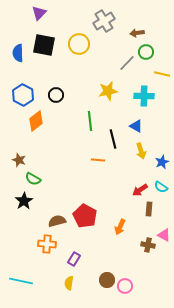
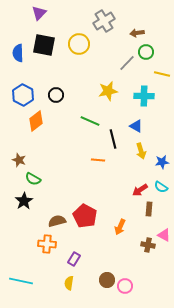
green line: rotated 60 degrees counterclockwise
blue star: rotated 16 degrees clockwise
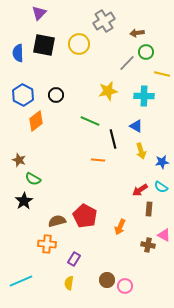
cyan line: rotated 35 degrees counterclockwise
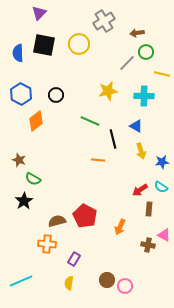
blue hexagon: moved 2 px left, 1 px up
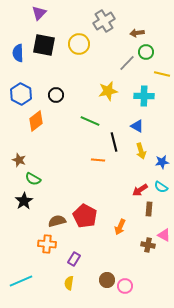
blue triangle: moved 1 px right
black line: moved 1 px right, 3 px down
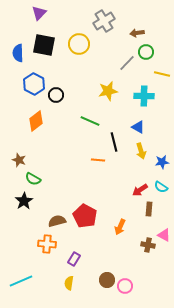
blue hexagon: moved 13 px right, 10 px up
blue triangle: moved 1 px right, 1 px down
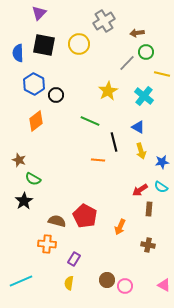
yellow star: rotated 18 degrees counterclockwise
cyan cross: rotated 36 degrees clockwise
brown semicircle: rotated 30 degrees clockwise
pink triangle: moved 50 px down
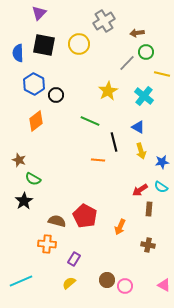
yellow semicircle: rotated 40 degrees clockwise
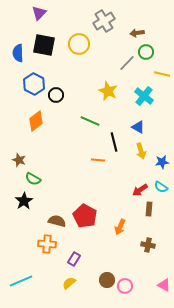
yellow star: rotated 18 degrees counterclockwise
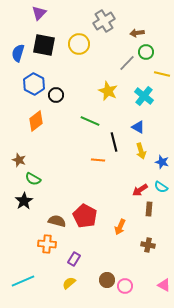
blue semicircle: rotated 18 degrees clockwise
blue star: rotated 24 degrees clockwise
cyan line: moved 2 px right
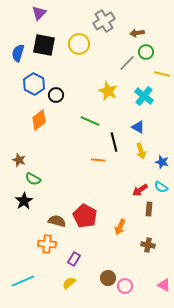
orange diamond: moved 3 px right, 1 px up
brown circle: moved 1 px right, 2 px up
